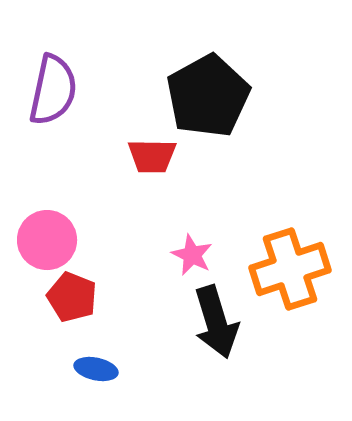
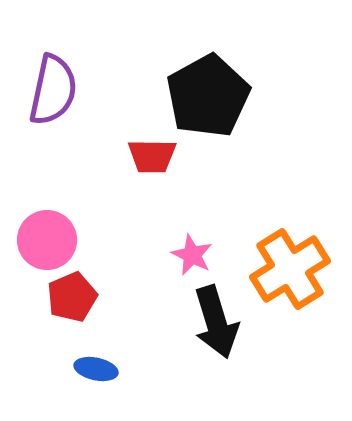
orange cross: rotated 14 degrees counterclockwise
red pentagon: rotated 27 degrees clockwise
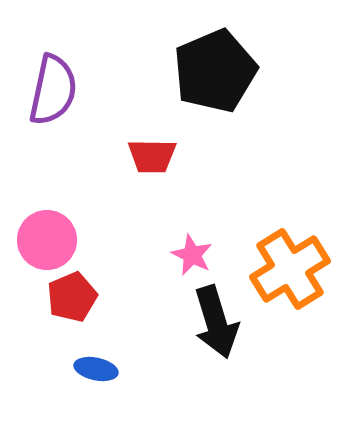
black pentagon: moved 7 px right, 25 px up; rotated 6 degrees clockwise
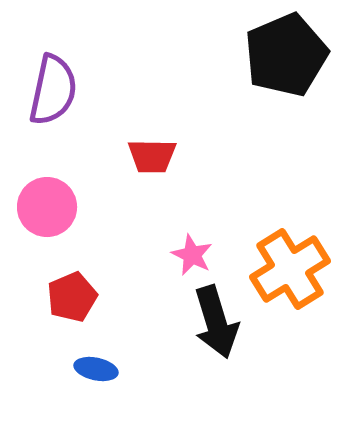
black pentagon: moved 71 px right, 16 px up
pink circle: moved 33 px up
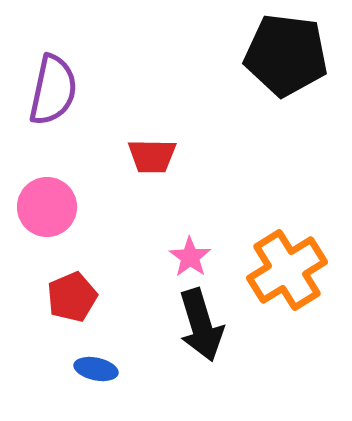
black pentagon: rotated 30 degrees clockwise
pink star: moved 2 px left, 2 px down; rotated 9 degrees clockwise
orange cross: moved 3 px left, 1 px down
black arrow: moved 15 px left, 3 px down
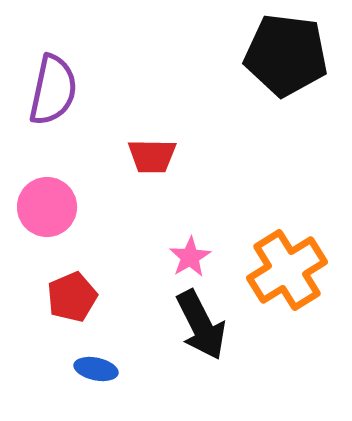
pink star: rotated 6 degrees clockwise
black arrow: rotated 10 degrees counterclockwise
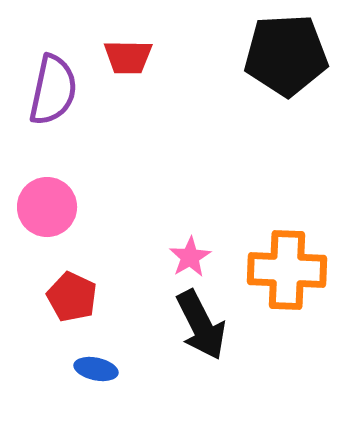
black pentagon: rotated 10 degrees counterclockwise
red trapezoid: moved 24 px left, 99 px up
orange cross: rotated 34 degrees clockwise
red pentagon: rotated 24 degrees counterclockwise
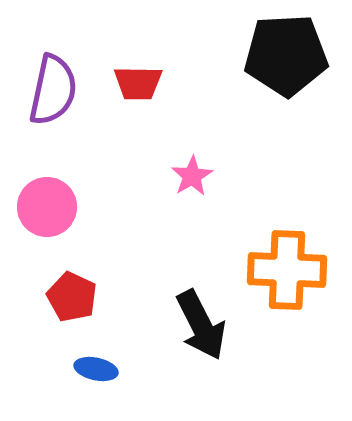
red trapezoid: moved 10 px right, 26 px down
pink star: moved 2 px right, 81 px up
